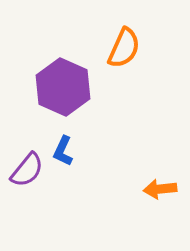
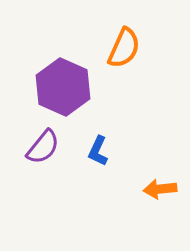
blue L-shape: moved 35 px right
purple semicircle: moved 16 px right, 23 px up
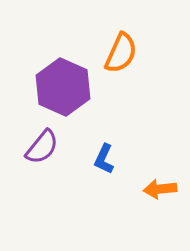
orange semicircle: moved 3 px left, 5 px down
purple semicircle: moved 1 px left
blue L-shape: moved 6 px right, 8 px down
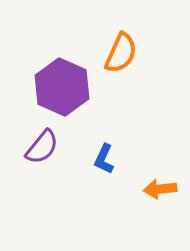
purple hexagon: moved 1 px left
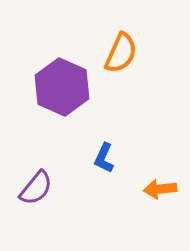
purple semicircle: moved 6 px left, 41 px down
blue L-shape: moved 1 px up
